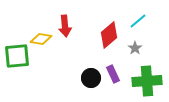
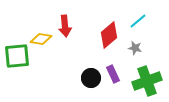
gray star: rotated 24 degrees counterclockwise
green cross: rotated 16 degrees counterclockwise
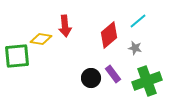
purple rectangle: rotated 12 degrees counterclockwise
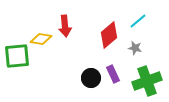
purple rectangle: rotated 12 degrees clockwise
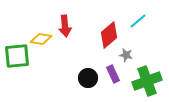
gray star: moved 9 px left, 7 px down
black circle: moved 3 px left
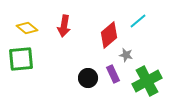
red arrow: moved 1 px left; rotated 15 degrees clockwise
yellow diamond: moved 14 px left, 11 px up; rotated 30 degrees clockwise
green square: moved 4 px right, 3 px down
green cross: rotated 8 degrees counterclockwise
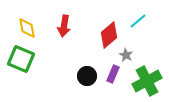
yellow diamond: rotated 40 degrees clockwise
gray star: rotated 16 degrees clockwise
green square: rotated 28 degrees clockwise
purple rectangle: rotated 48 degrees clockwise
black circle: moved 1 px left, 2 px up
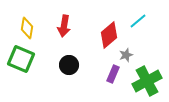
yellow diamond: rotated 20 degrees clockwise
gray star: rotated 24 degrees clockwise
black circle: moved 18 px left, 11 px up
